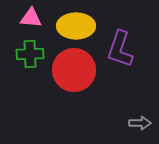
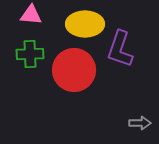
pink triangle: moved 3 px up
yellow ellipse: moved 9 px right, 2 px up
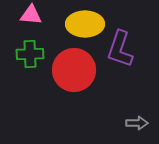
gray arrow: moved 3 px left
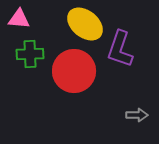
pink triangle: moved 12 px left, 4 px down
yellow ellipse: rotated 39 degrees clockwise
red circle: moved 1 px down
gray arrow: moved 8 px up
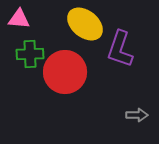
red circle: moved 9 px left, 1 px down
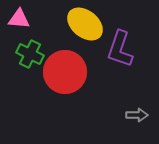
green cross: rotated 28 degrees clockwise
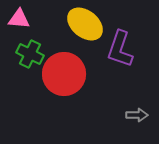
red circle: moved 1 px left, 2 px down
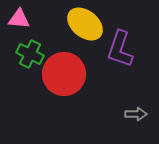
gray arrow: moved 1 px left, 1 px up
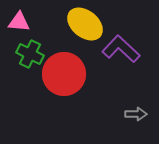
pink triangle: moved 3 px down
purple L-shape: moved 1 px right; rotated 114 degrees clockwise
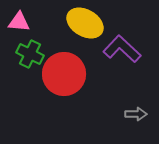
yellow ellipse: moved 1 px up; rotated 9 degrees counterclockwise
purple L-shape: moved 1 px right
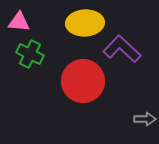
yellow ellipse: rotated 33 degrees counterclockwise
red circle: moved 19 px right, 7 px down
gray arrow: moved 9 px right, 5 px down
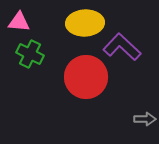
purple L-shape: moved 2 px up
red circle: moved 3 px right, 4 px up
